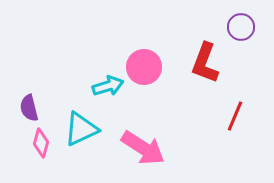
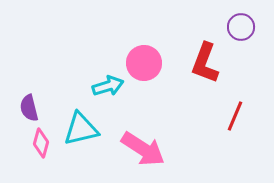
pink circle: moved 4 px up
cyan triangle: rotated 12 degrees clockwise
pink arrow: moved 1 px down
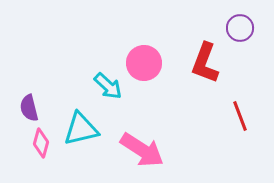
purple circle: moved 1 px left, 1 px down
cyan arrow: rotated 60 degrees clockwise
red line: moved 5 px right; rotated 44 degrees counterclockwise
pink arrow: moved 1 px left, 1 px down
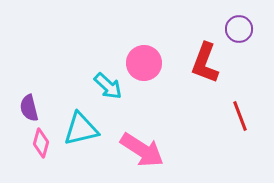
purple circle: moved 1 px left, 1 px down
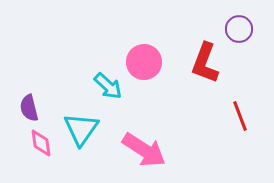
pink circle: moved 1 px up
cyan triangle: rotated 42 degrees counterclockwise
pink diamond: rotated 24 degrees counterclockwise
pink arrow: moved 2 px right
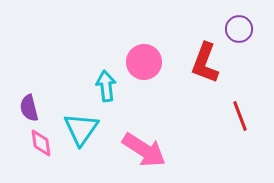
cyan arrow: moved 2 px left; rotated 140 degrees counterclockwise
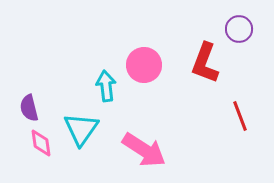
pink circle: moved 3 px down
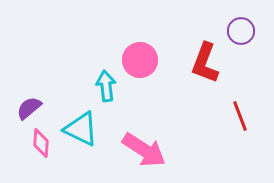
purple circle: moved 2 px right, 2 px down
pink circle: moved 4 px left, 5 px up
purple semicircle: rotated 64 degrees clockwise
cyan triangle: rotated 39 degrees counterclockwise
pink diamond: rotated 12 degrees clockwise
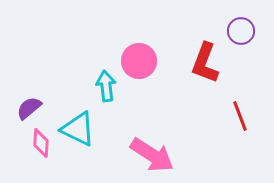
pink circle: moved 1 px left, 1 px down
cyan triangle: moved 3 px left
pink arrow: moved 8 px right, 5 px down
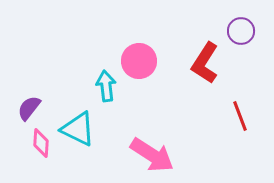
red L-shape: rotated 12 degrees clockwise
purple semicircle: rotated 12 degrees counterclockwise
